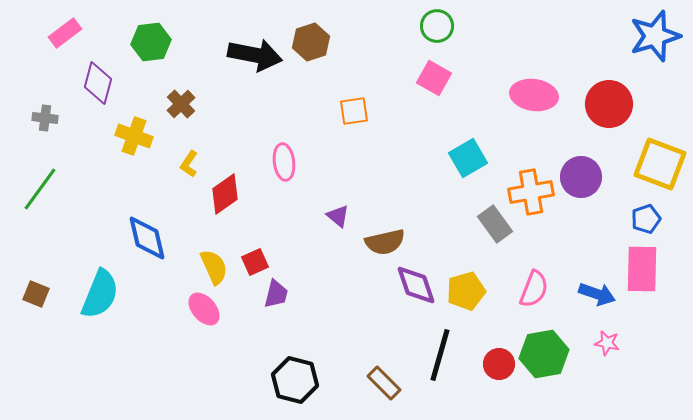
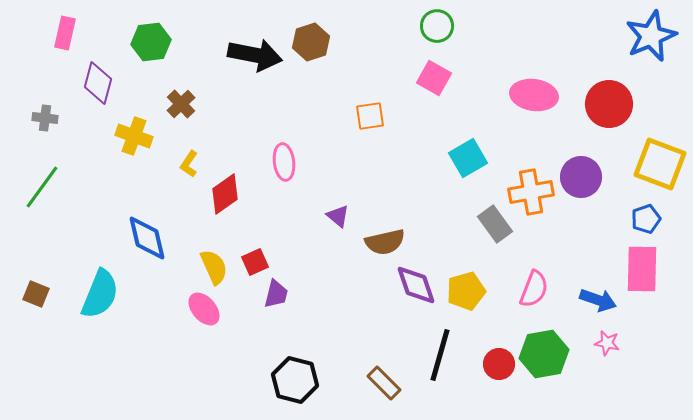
pink rectangle at (65, 33): rotated 40 degrees counterclockwise
blue star at (655, 36): moved 4 px left; rotated 6 degrees counterclockwise
orange square at (354, 111): moved 16 px right, 5 px down
green line at (40, 189): moved 2 px right, 2 px up
blue arrow at (597, 294): moved 1 px right, 6 px down
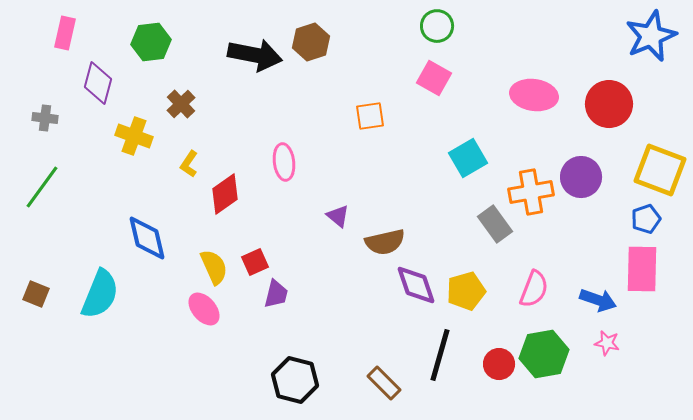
yellow square at (660, 164): moved 6 px down
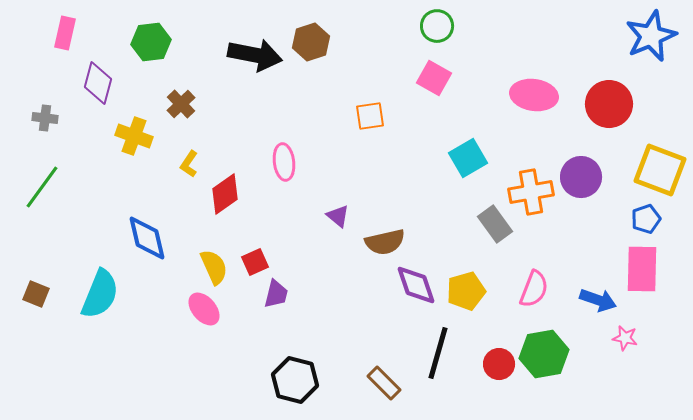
pink star at (607, 343): moved 18 px right, 5 px up
black line at (440, 355): moved 2 px left, 2 px up
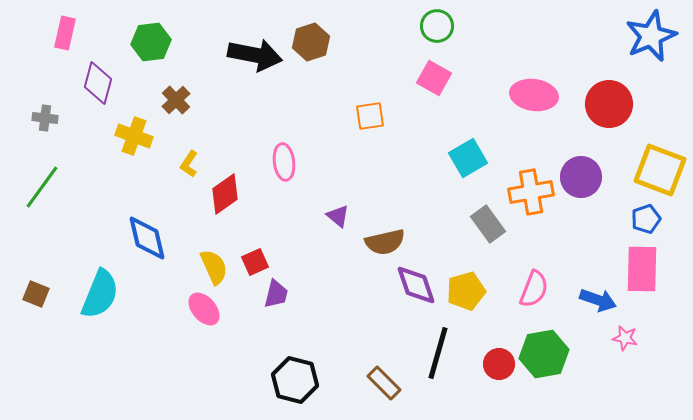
brown cross at (181, 104): moved 5 px left, 4 px up
gray rectangle at (495, 224): moved 7 px left
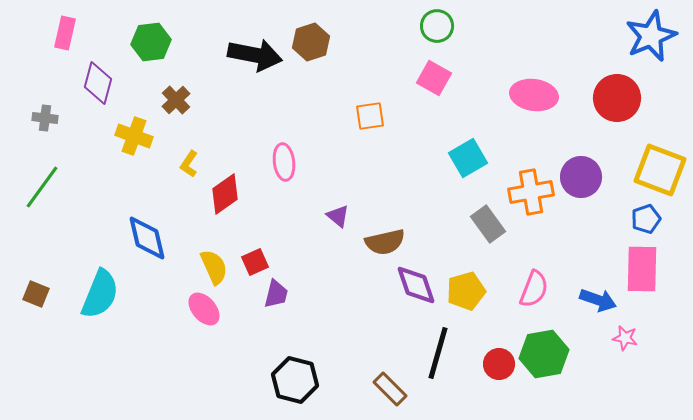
red circle at (609, 104): moved 8 px right, 6 px up
brown rectangle at (384, 383): moved 6 px right, 6 px down
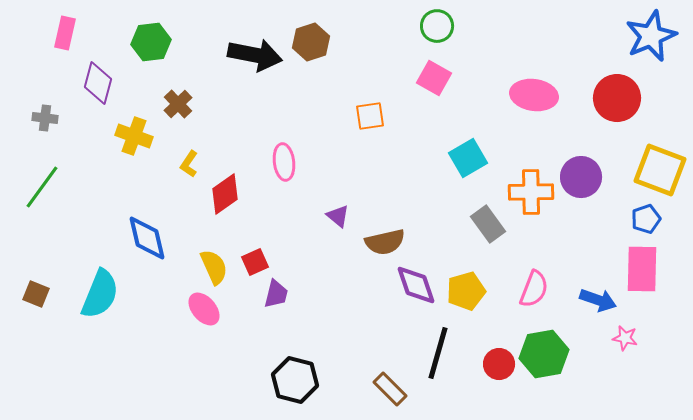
brown cross at (176, 100): moved 2 px right, 4 px down
orange cross at (531, 192): rotated 9 degrees clockwise
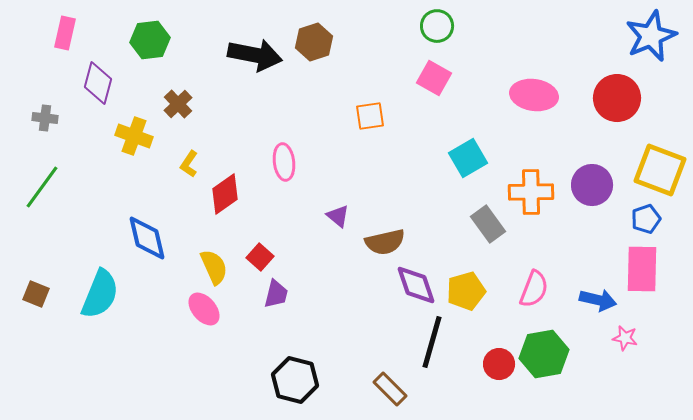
green hexagon at (151, 42): moved 1 px left, 2 px up
brown hexagon at (311, 42): moved 3 px right
purple circle at (581, 177): moved 11 px right, 8 px down
red square at (255, 262): moved 5 px right, 5 px up; rotated 24 degrees counterclockwise
blue arrow at (598, 300): rotated 6 degrees counterclockwise
black line at (438, 353): moved 6 px left, 11 px up
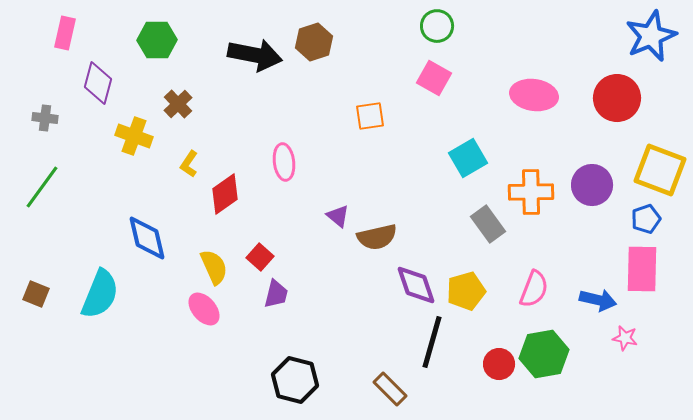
green hexagon at (150, 40): moved 7 px right; rotated 6 degrees clockwise
brown semicircle at (385, 242): moved 8 px left, 5 px up
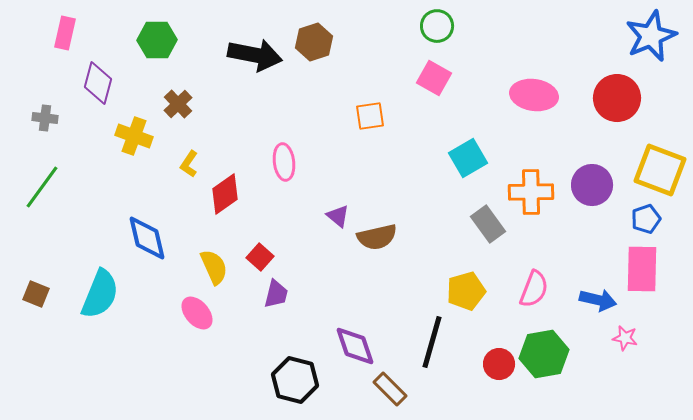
purple diamond at (416, 285): moved 61 px left, 61 px down
pink ellipse at (204, 309): moved 7 px left, 4 px down
